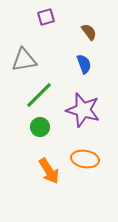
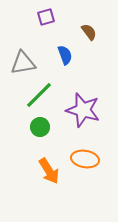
gray triangle: moved 1 px left, 3 px down
blue semicircle: moved 19 px left, 9 px up
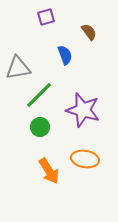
gray triangle: moved 5 px left, 5 px down
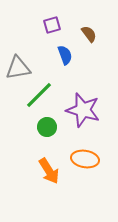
purple square: moved 6 px right, 8 px down
brown semicircle: moved 2 px down
green circle: moved 7 px right
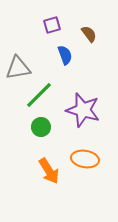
green circle: moved 6 px left
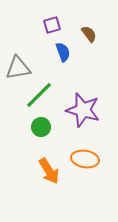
blue semicircle: moved 2 px left, 3 px up
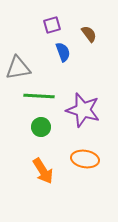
green line: moved 1 px down; rotated 48 degrees clockwise
orange arrow: moved 6 px left
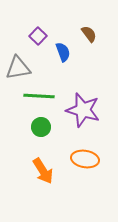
purple square: moved 14 px left, 11 px down; rotated 30 degrees counterclockwise
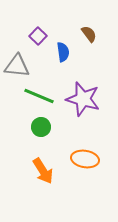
blue semicircle: rotated 12 degrees clockwise
gray triangle: moved 1 px left, 2 px up; rotated 16 degrees clockwise
green line: rotated 20 degrees clockwise
purple star: moved 11 px up
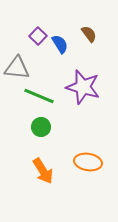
blue semicircle: moved 3 px left, 8 px up; rotated 24 degrees counterclockwise
gray triangle: moved 2 px down
purple star: moved 12 px up
orange ellipse: moved 3 px right, 3 px down
